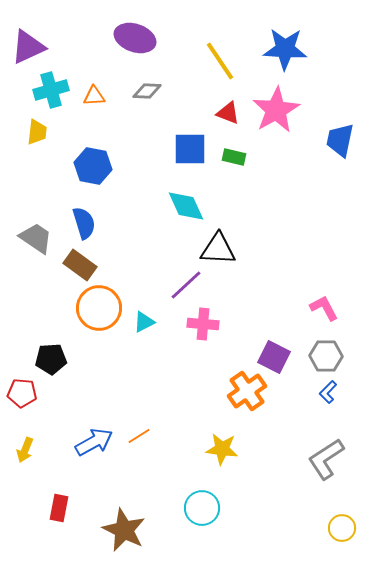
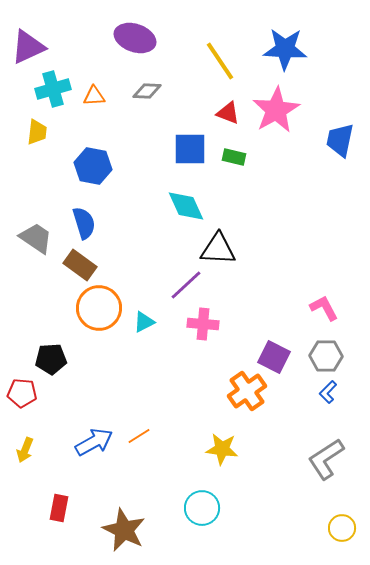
cyan cross: moved 2 px right, 1 px up
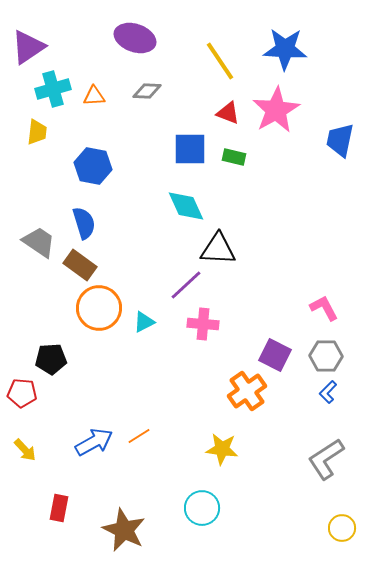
purple triangle: rotated 9 degrees counterclockwise
gray trapezoid: moved 3 px right, 4 px down
purple square: moved 1 px right, 2 px up
yellow arrow: rotated 65 degrees counterclockwise
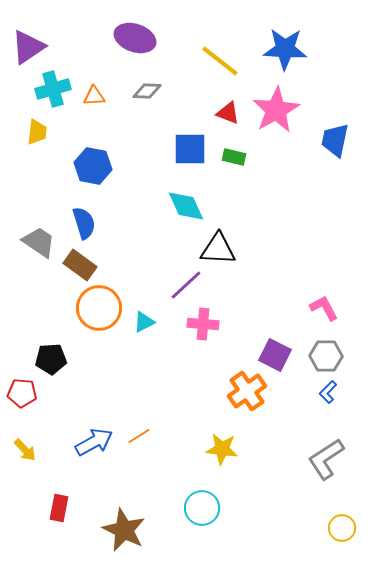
yellow line: rotated 18 degrees counterclockwise
blue trapezoid: moved 5 px left
